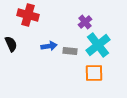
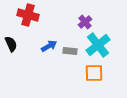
blue arrow: rotated 21 degrees counterclockwise
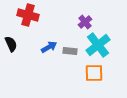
blue arrow: moved 1 px down
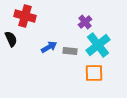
red cross: moved 3 px left, 1 px down
black semicircle: moved 5 px up
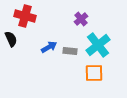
purple cross: moved 4 px left, 3 px up
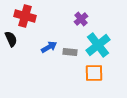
gray rectangle: moved 1 px down
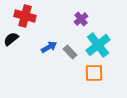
black semicircle: rotated 105 degrees counterclockwise
gray rectangle: rotated 40 degrees clockwise
